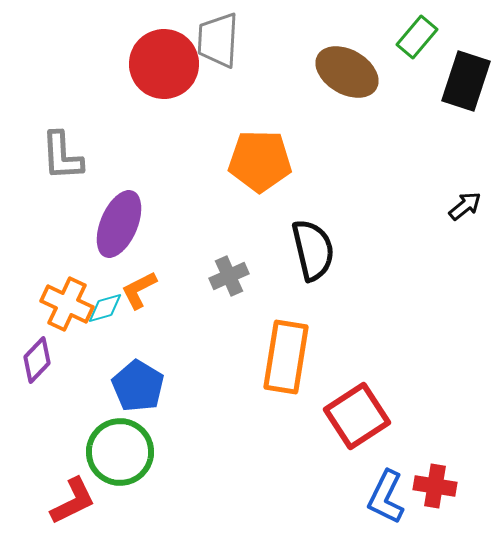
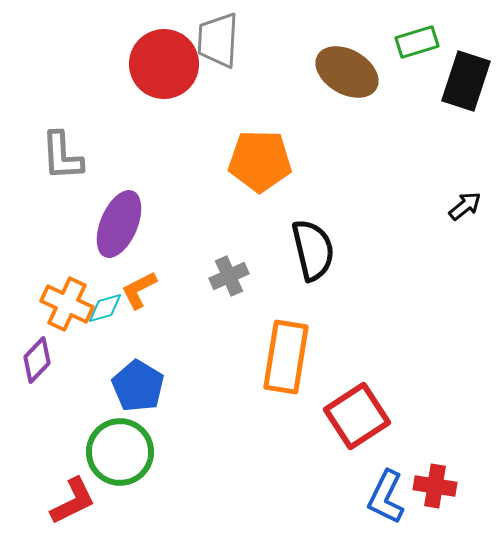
green rectangle: moved 5 px down; rotated 33 degrees clockwise
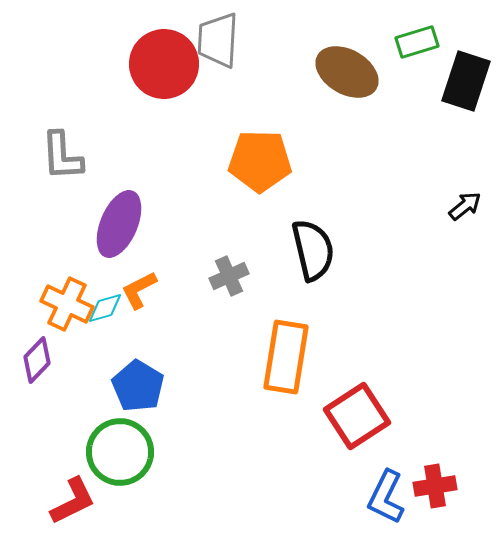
red cross: rotated 18 degrees counterclockwise
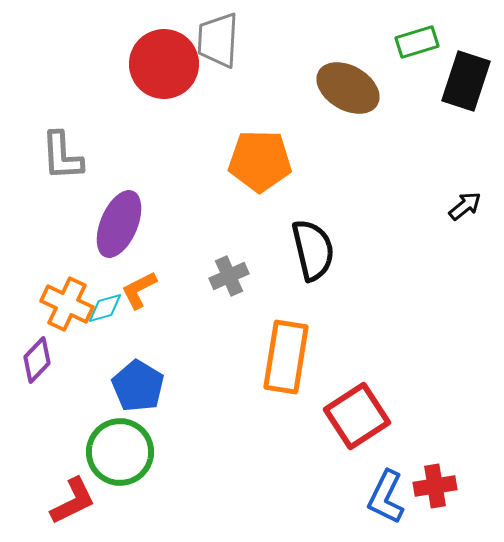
brown ellipse: moved 1 px right, 16 px down
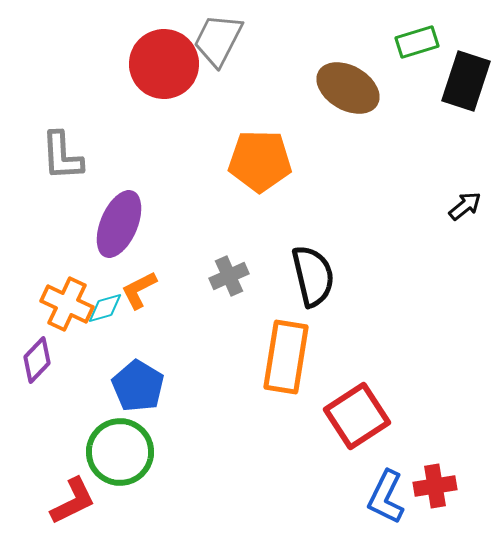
gray trapezoid: rotated 24 degrees clockwise
black semicircle: moved 26 px down
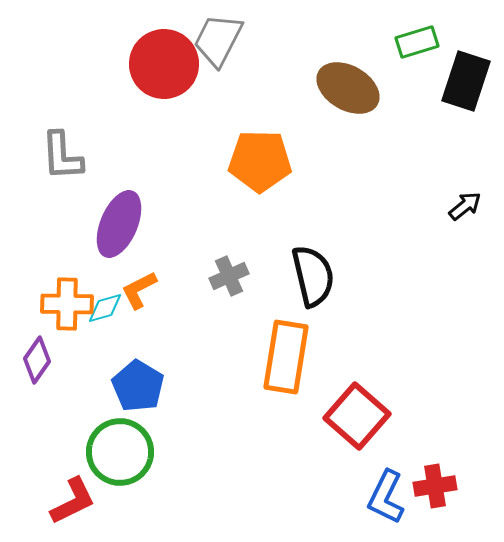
orange cross: rotated 24 degrees counterclockwise
purple diamond: rotated 9 degrees counterclockwise
red square: rotated 16 degrees counterclockwise
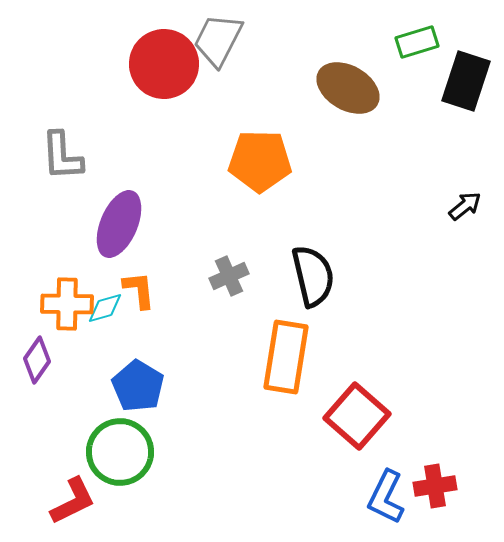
orange L-shape: rotated 111 degrees clockwise
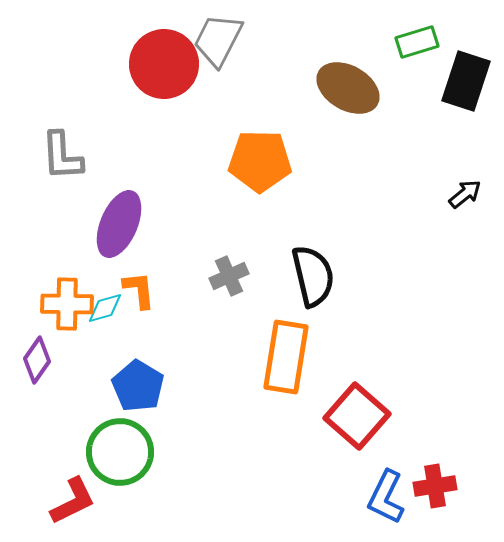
black arrow: moved 12 px up
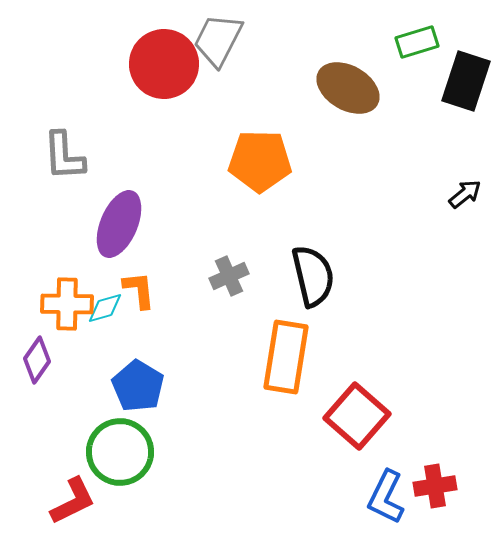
gray L-shape: moved 2 px right
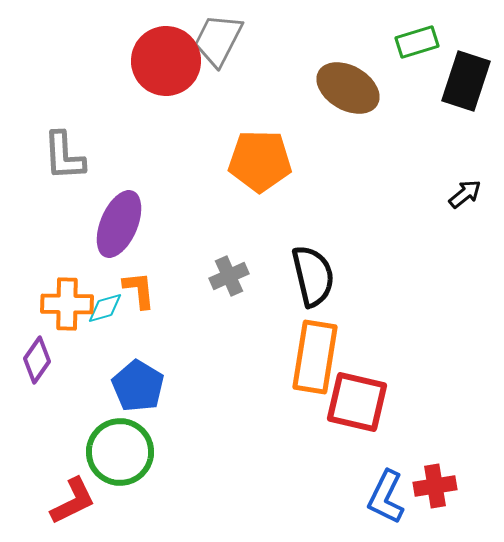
red circle: moved 2 px right, 3 px up
orange rectangle: moved 29 px right
red square: moved 14 px up; rotated 28 degrees counterclockwise
